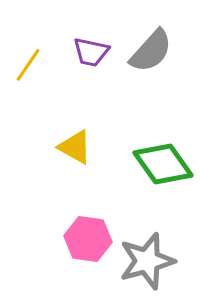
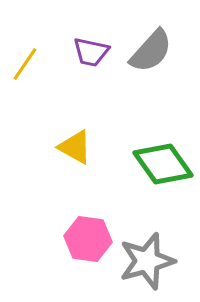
yellow line: moved 3 px left, 1 px up
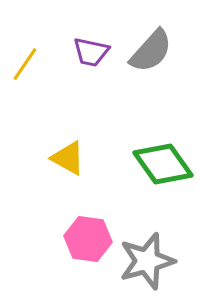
yellow triangle: moved 7 px left, 11 px down
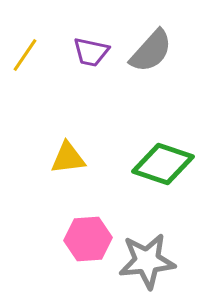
yellow line: moved 9 px up
yellow triangle: rotated 36 degrees counterclockwise
green diamond: rotated 36 degrees counterclockwise
pink hexagon: rotated 12 degrees counterclockwise
gray star: rotated 10 degrees clockwise
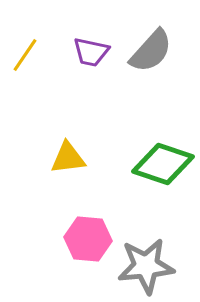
pink hexagon: rotated 9 degrees clockwise
gray star: moved 1 px left, 5 px down
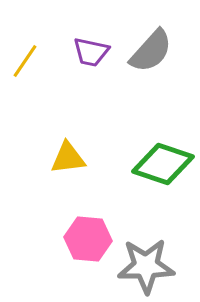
yellow line: moved 6 px down
gray star: rotated 4 degrees clockwise
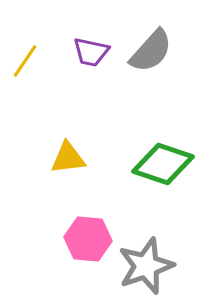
gray star: rotated 18 degrees counterclockwise
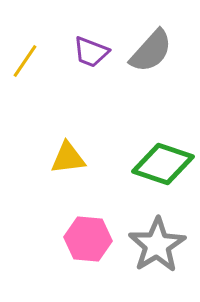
purple trapezoid: rotated 9 degrees clockwise
gray star: moved 11 px right, 21 px up; rotated 12 degrees counterclockwise
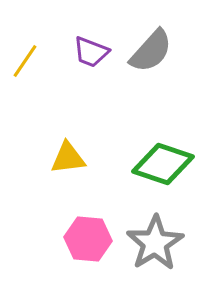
gray star: moved 2 px left, 2 px up
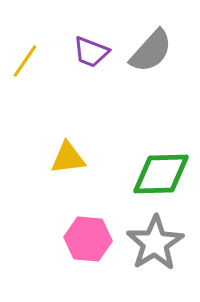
green diamond: moved 2 px left, 10 px down; rotated 20 degrees counterclockwise
